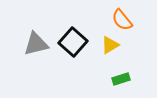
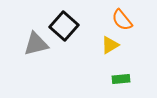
black square: moved 9 px left, 16 px up
green rectangle: rotated 12 degrees clockwise
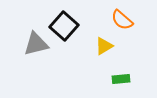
orange semicircle: rotated 10 degrees counterclockwise
yellow triangle: moved 6 px left, 1 px down
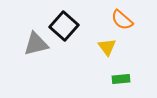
yellow triangle: moved 3 px right, 1 px down; rotated 36 degrees counterclockwise
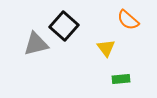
orange semicircle: moved 6 px right
yellow triangle: moved 1 px left, 1 px down
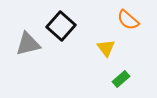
black square: moved 3 px left
gray triangle: moved 8 px left
green rectangle: rotated 36 degrees counterclockwise
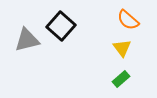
gray triangle: moved 1 px left, 4 px up
yellow triangle: moved 16 px right
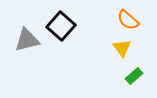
green rectangle: moved 13 px right, 3 px up
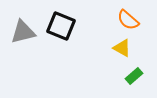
black square: rotated 20 degrees counterclockwise
gray triangle: moved 4 px left, 8 px up
yellow triangle: rotated 24 degrees counterclockwise
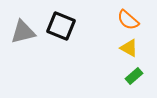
yellow triangle: moved 7 px right
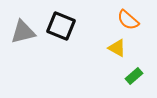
yellow triangle: moved 12 px left
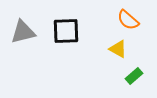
black square: moved 5 px right, 5 px down; rotated 24 degrees counterclockwise
yellow triangle: moved 1 px right, 1 px down
